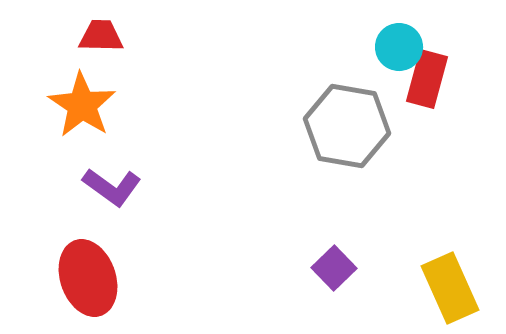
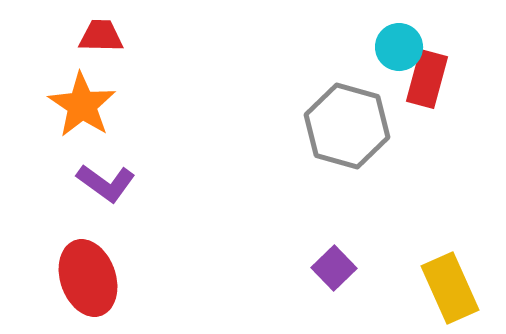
gray hexagon: rotated 6 degrees clockwise
purple L-shape: moved 6 px left, 4 px up
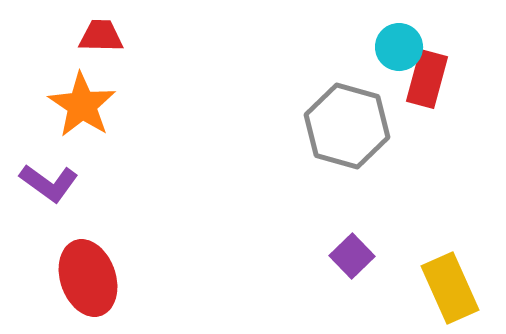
purple L-shape: moved 57 px left
purple square: moved 18 px right, 12 px up
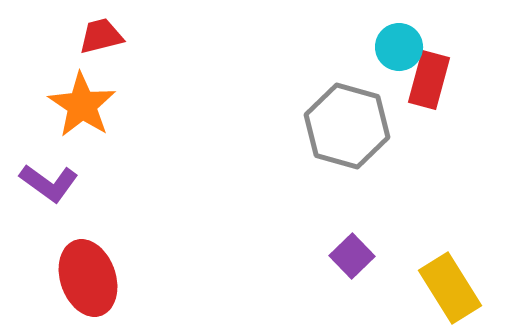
red trapezoid: rotated 15 degrees counterclockwise
red rectangle: moved 2 px right, 1 px down
yellow rectangle: rotated 8 degrees counterclockwise
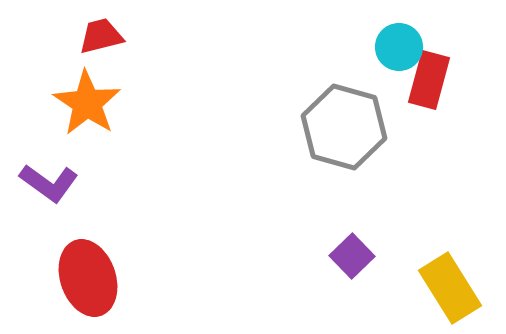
orange star: moved 5 px right, 2 px up
gray hexagon: moved 3 px left, 1 px down
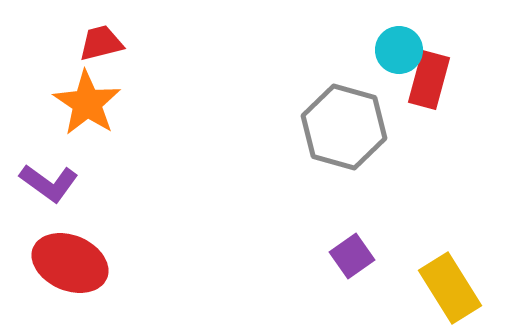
red trapezoid: moved 7 px down
cyan circle: moved 3 px down
purple square: rotated 9 degrees clockwise
red ellipse: moved 18 px left, 15 px up; rotated 48 degrees counterclockwise
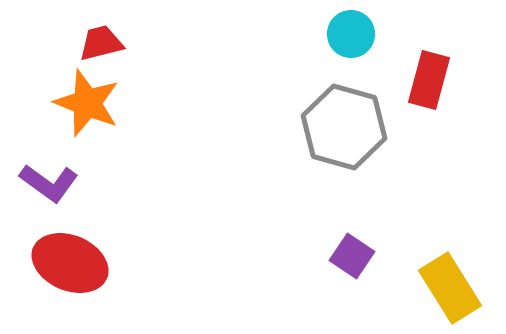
cyan circle: moved 48 px left, 16 px up
orange star: rotated 12 degrees counterclockwise
purple square: rotated 21 degrees counterclockwise
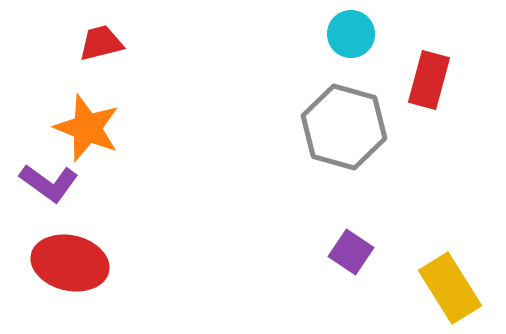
orange star: moved 25 px down
purple square: moved 1 px left, 4 px up
red ellipse: rotated 10 degrees counterclockwise
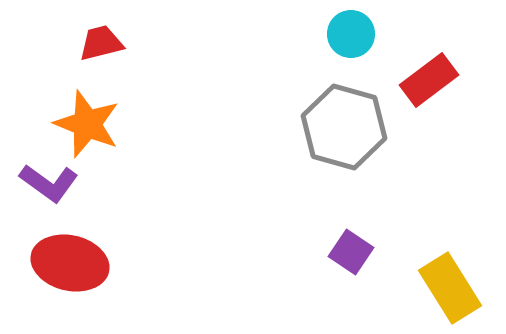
red rectangle: rotated 38 degrees clockwise
orange star: moved 4 px up
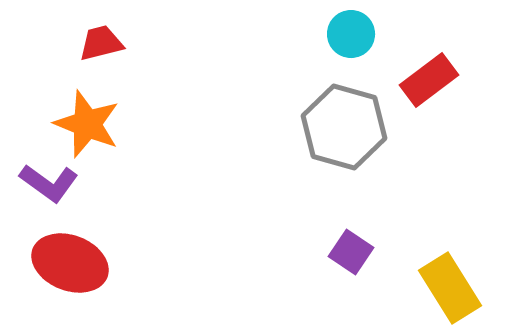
red ellipse: rotated 8 degrees clockwise
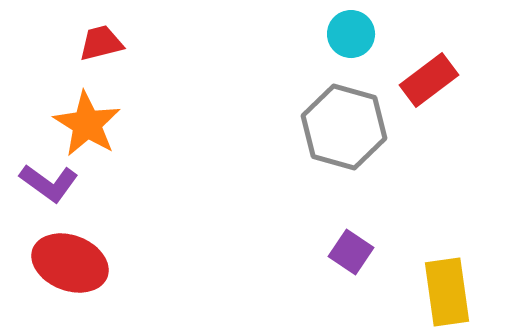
orange star: rotated 10 degrees clockwise
yellow rectangle: moved 3 px left, 4 px down; rotated 24 degrees clockwise
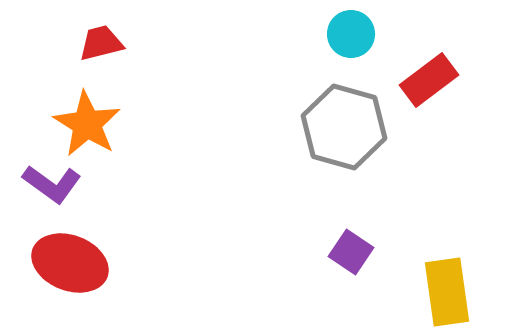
purple L-shape: moved 3 px right, 1 px down
